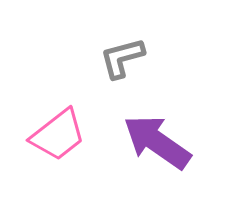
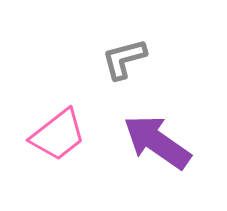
gray L-shape: moved 2 px right, 1 px down
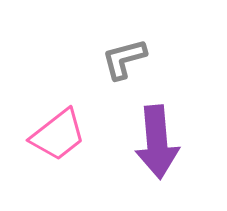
purple arrow: rotated 130 degrees counterclockwise
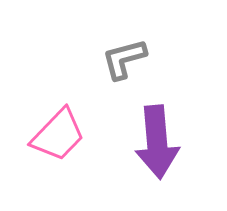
pink trapezoid: rotated 8 degrees counterclockwise
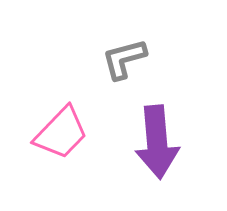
pink trapezoid: moved 3 px right, 2 px up
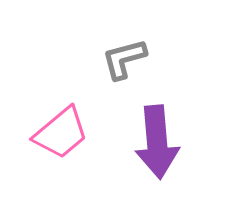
pink trapezoid: rotated 6 degrees clockwise
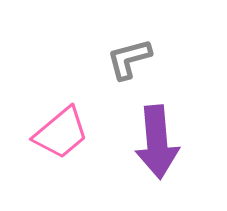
gray L-shape: moved 5 px right
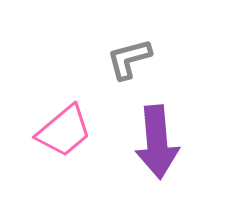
pink trapezoid: moved 3 px right, 2 px up
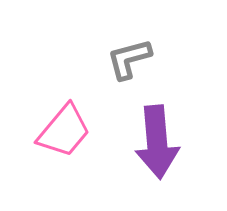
pink trapezoid: rotated 10 degrees counterclockwise
